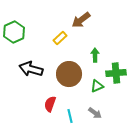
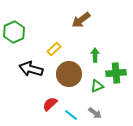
yellow rectangle: moved 6 px left, 11 px down
red semicircle: rotated 28 degrees clockwise
cyan line: moved 1 px right, 1 px up; rotated 40 degrees counterclockwise
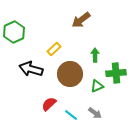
brown circle: moved 1 px right
red semicircle: moved 1 px left
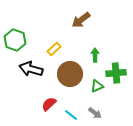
green hexagon: moved 1 px right, 8 px down; rotated 15 degrees counterclockwise
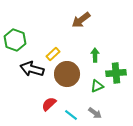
yellow rectangle: moved 1 px left, 5 px down
black arrow: moved 1 px right
brown circle: moved 3 px left
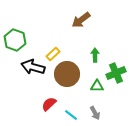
black arrow: moved 1 px right, 2 px up
green cross: rotated 18 degrees counterclockwise
green triangle: rotated 24 degrees clockwise
gray arrow: rotated 24 degrees clockwise
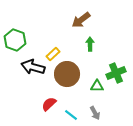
green arrow: moved 5 px left, 11 px up
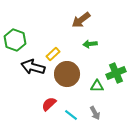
green arrow: rotated 96 degrees counterclockwise
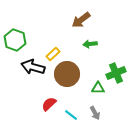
green triangle: moved 1 px right, 2 px down
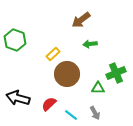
black arrow: moved 15 px left, 31 px down
